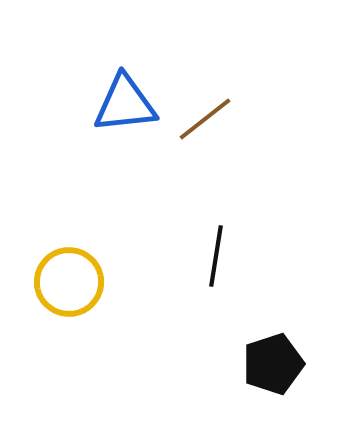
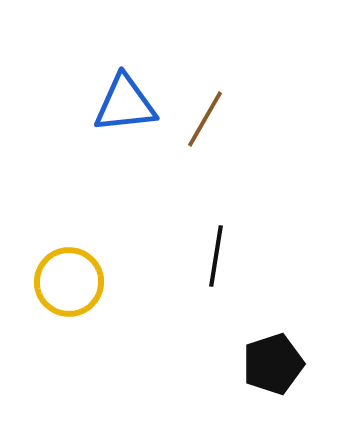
brown line: rotated 22 degrees counterclockwise
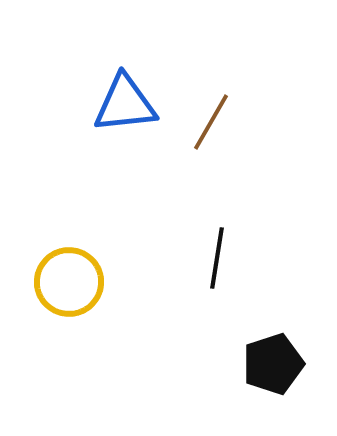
brown line: moved 6 px right, 3 px down
black line: moved 1 px right, 2 px down
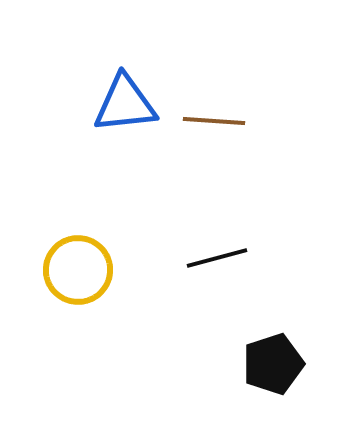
brown line: moved 3 px right, 1 px up; rotated 64 degrees clockwise
black line: rotated 66 degrees clockwise
yellow circle: moved 9 px right, 12 px up
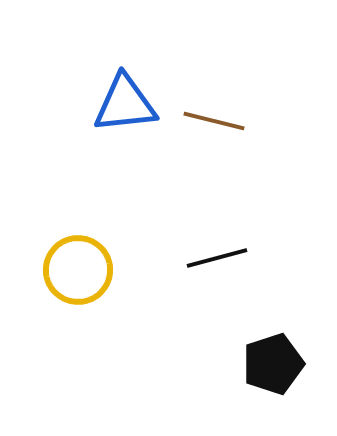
brown line: rotated 10 degrees clockwise
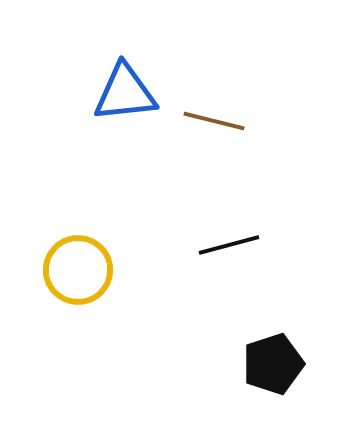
blue triangle: moved 11 px up
black line: moved 12 px right, 13 px up
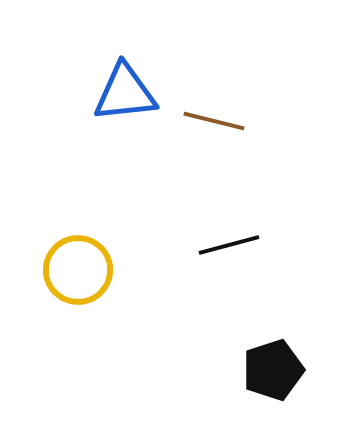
black pentagon: moved 6 px down
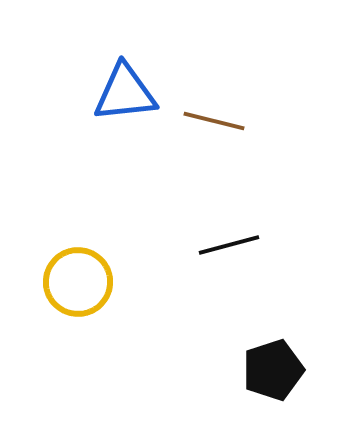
yellow circle: moved 12 px down
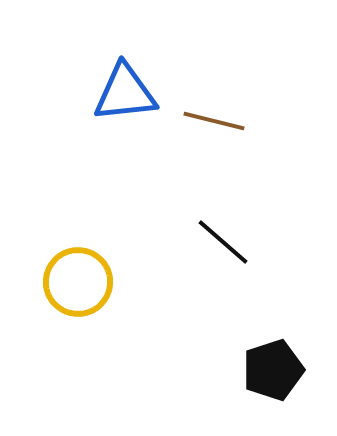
black line: moved 6 px left, 3 px up; rotated 56 degrees clockwise
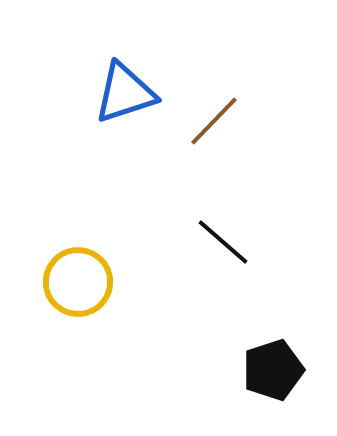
blue triangle: rotated 12 degrees counterclockwise
brown line: rotated 60 degrees counterclockwise
